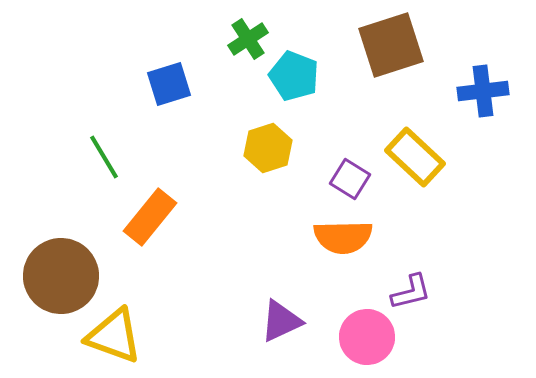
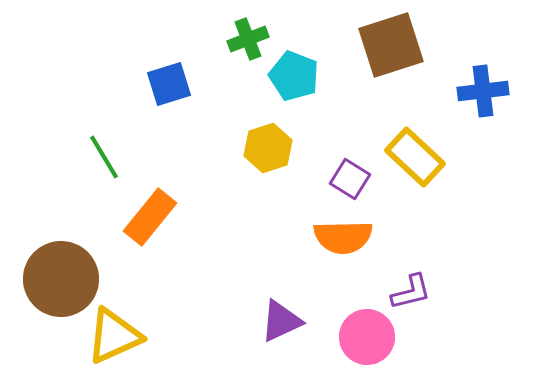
green cross: rotated 12 degrees clockwise
brown circle: moved 3 px down
yellow triangle: rotated 44 degrees counterclockwise
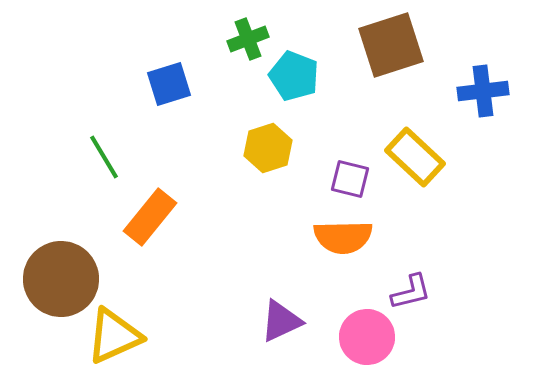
purple square: rotated 18 degrees counterclockwise
